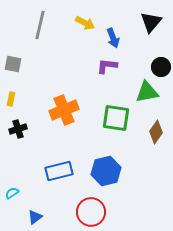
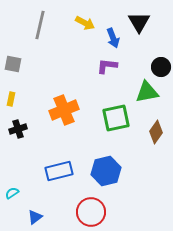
black triangle: moved 12 px left; rotated 10 degrees counterclockwise
green square: rotated 20 degrees counterclockwise
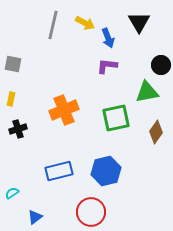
gray line: moved 13 px right
blue arrow: moved 5 px left
black circle: moved 2 px up
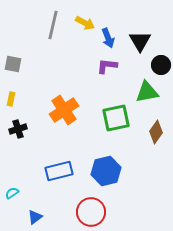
black triangle: moved 1 px right, 19 px down
orange cross: rotated 12 degrees counterclockwise
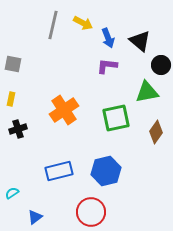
yellow arrow: moved 2 px left
black triangle: rotated 20 degrees counterclockwise
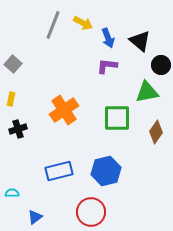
gray line: rotated 8 degrees clockwise
gray square: rotated 30 degrees clockwise
green square: moved 1 px right; rotated 12 degrees clockwise
cyan semicircle: rotated 32 degrees clockwise
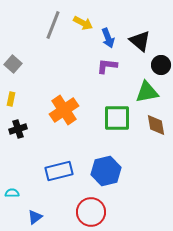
brown diamond: moved 7 px up; rotated 45 degrees counterclockwise
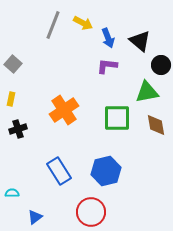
blue rectangle: rotated 72 degrees clockwise
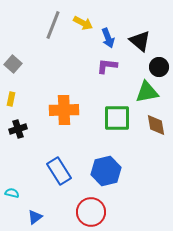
black circle: moved 2 px left, 2 px down
orange cross: rotated 32 degrees clockwise
cyan semicircle: rotated 16 degrees clockwise
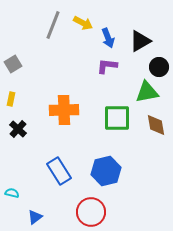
black triangle: rotated 50 degrees clockwise
gray square: rotated 18 degrees clockwise
black cross: rotated 30 degrees counterclockwise
